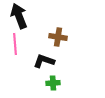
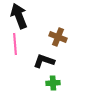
brown cross: rotated 12 degrees clockwise
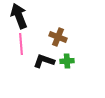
pink line: moved 6 px right
green cross: moved 14 px right, 22 px up
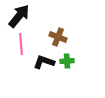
black arrow: rotated 60 degrees clockwise
black L-shape: moved 1 px down
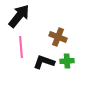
pink line: moved 3 px down
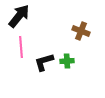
brown cross: moved 23 px right, 6 px up
black L-shape: rotated 35 degrees counterclockwise
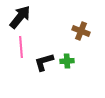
black arrow: moved 1 px right, 1 px down
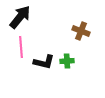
black L-shape: rotated 150 degrees counterclockwise
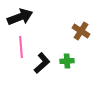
black arrow: rotated 30 degrees clockwise
brown cross: rotated 12 degrees clockwise
black L-shape: moved 2 px left, 1 px down; rotated 55 degrees counterclockwise
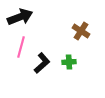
pink line: rotated 20 degrees clockwise
green cross: moved 2 px right, 1 px down
